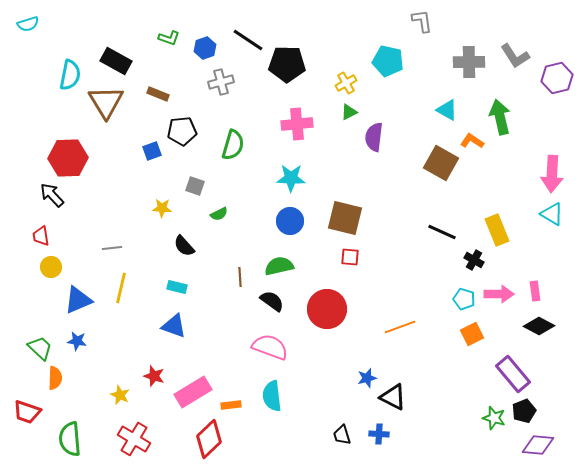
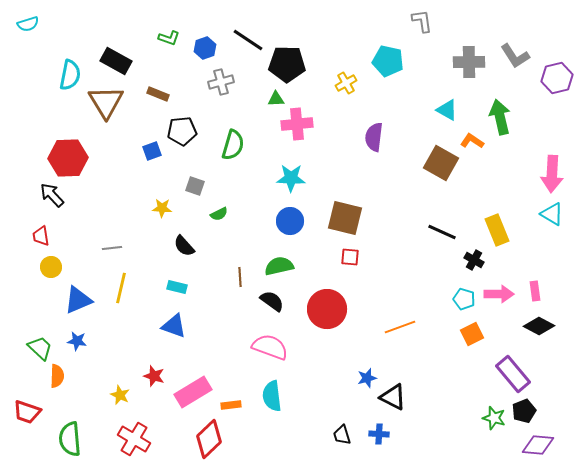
green triangle at (349, 112): moved 73 px left, 13 px up; rotated 24 degrees clockwise
orange semicircle at (55, 378): moved 2 px right, 2 px up
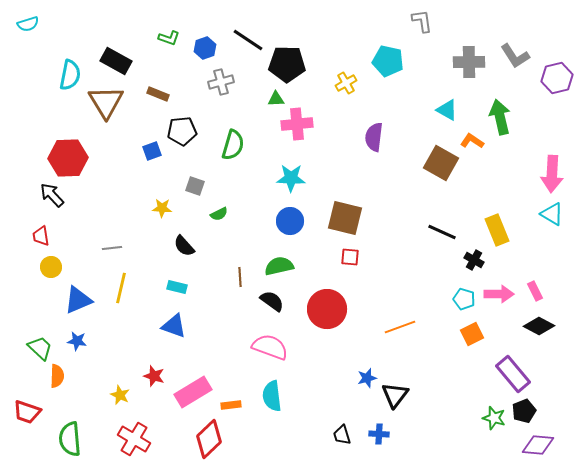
pink rectangle at (535, 291): rotated 18 degrees counterclockwise
black triangle at (393, 397): moved 2 px right, 2 px up; rotated 40 degrees clockwise
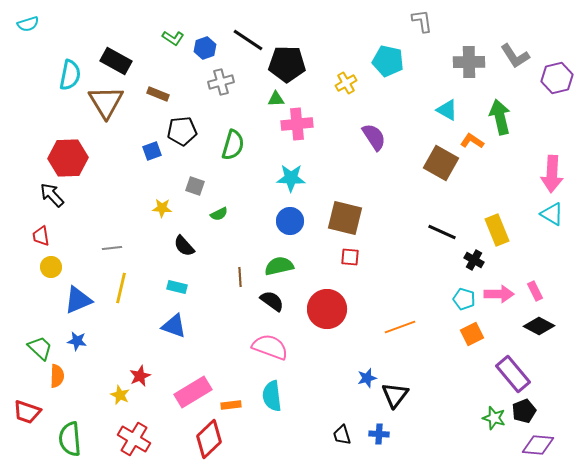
green L-shape at (169, 38): moved 4 px right; rotated 15 degrees clockwise
purple semicircle at (374, 137): rotated 140 degrees clockwise
red star at (154, 376): moved 14 px left; rotated 30 degrees clockwise
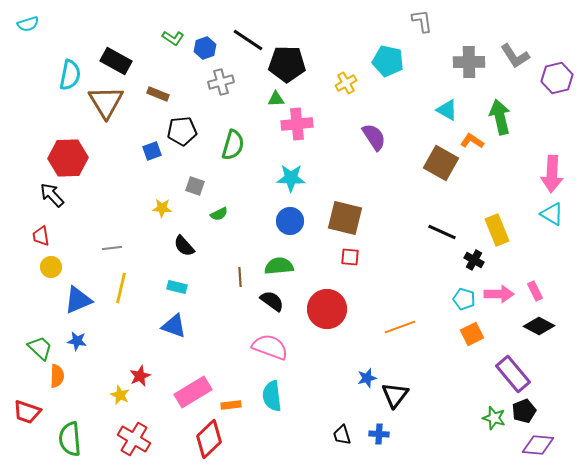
green semicircle at (279, 266): rotated 8 degrees clockwise
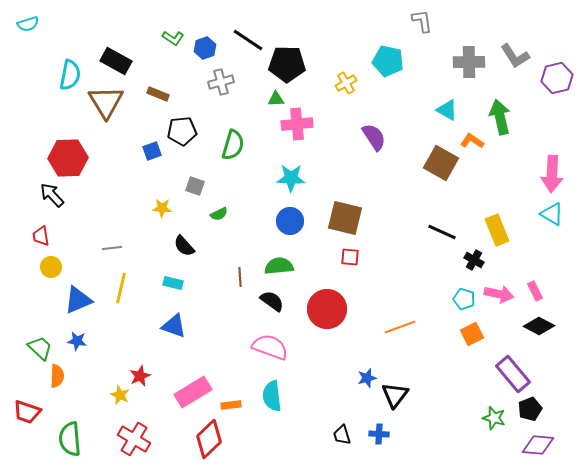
cyan rectangle at (177, 287): moved 4 px left, 4 px up
pink arrow at (499, 294): rotated 12 degrees clockwise
black pentagon at (524, 411): moved 6 px right, 2 px up
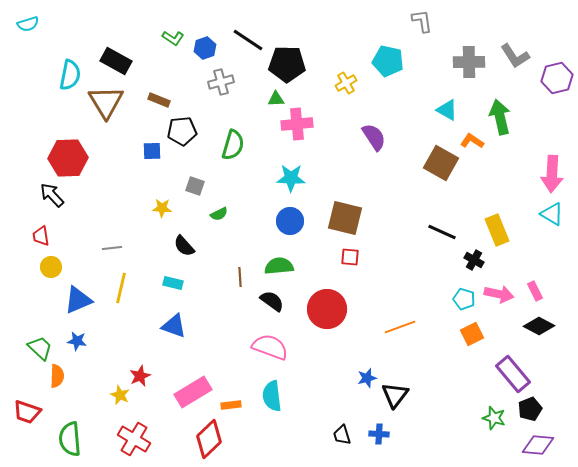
brown rectangle at (158, 94): moved 1 px right, 6 px down
blue square at (152, 151): rotated 18 degrees clockwise
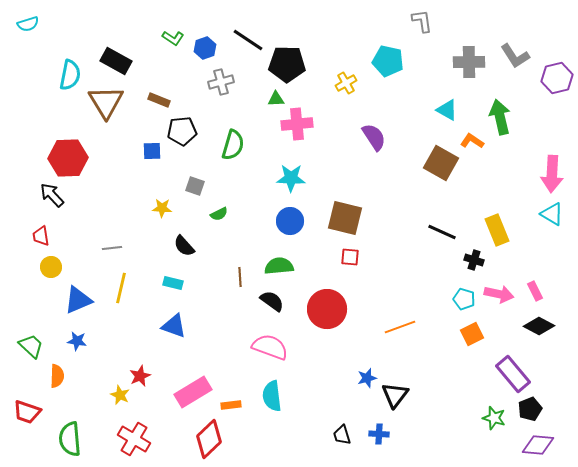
black cross at (474, 260): rotated 12 degrees counterclockwise
green trapezoid at (40, 348): moved 9 px left, 2 px up
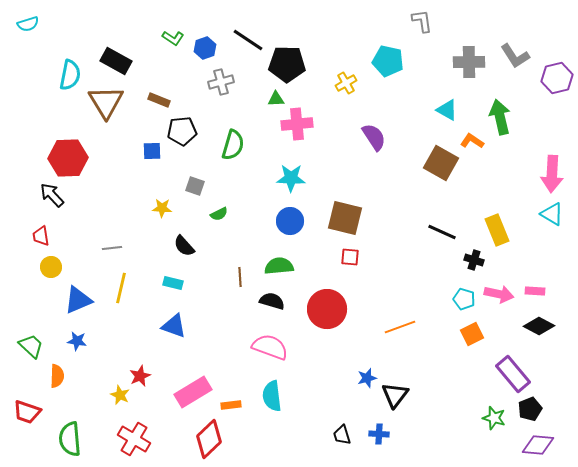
pink rectangle at (535, 291): rotated 60 degrees counterclockwise
black semicircle at (272, 301): rotated 20 degrees counterclockwise
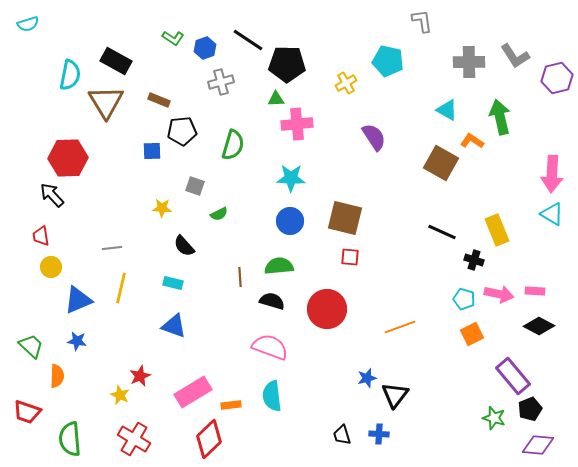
purple rectangle at (513, 374): moved 2 px down
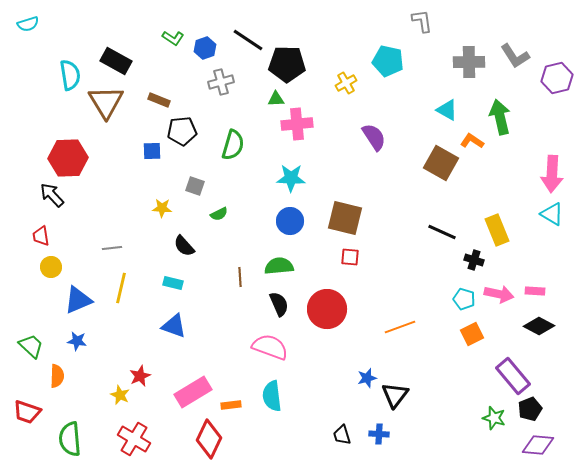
cyan semicircle at (70, 75): rotated 20 degrees counterclockwise
black semicircle at (272, 301): moved 7 px right, 3 px down; rotated 50 degrees clockwise
red diamond at (209, 439): rotated 21 degrees counterclockwise
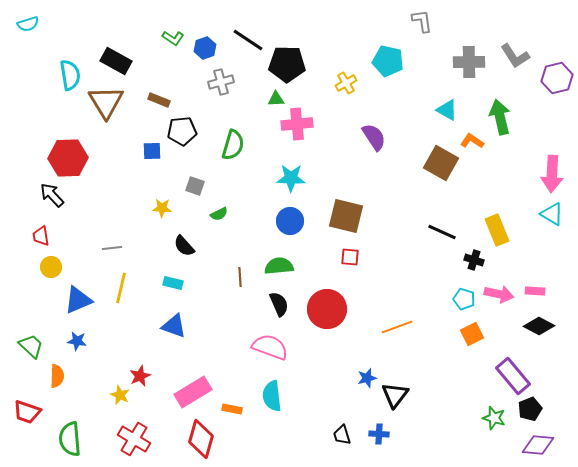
brown square at (345, 218): moved 1 px right, 2 px up
orange line at (400, 327): moved 3 px left
orange rectangle at (231, 405): moved 1 px right, 4 px down; rotated 18 degrees clockwise
red diamond at (209, 439): moved 8 px left; rotated 9 degrees counterclockwise
